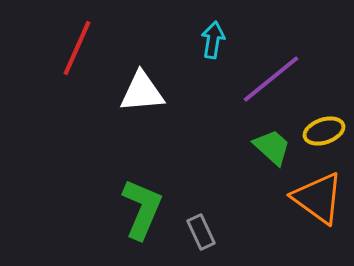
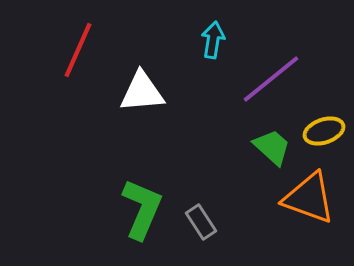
red line: moved 1 px right, 2 px down
orange triangle: moved 9 px left; rotated 16 degrees counterclockwise
gray rectangle: moved 10 px up; rotated 8 degrees counterclockwise
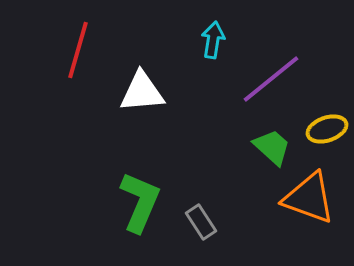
red line: rotated 8 degrees counterclockwise
yellow ellipse: moved 3 px right, 2 px up
green L-shape: moved 2 px left, 7 px up
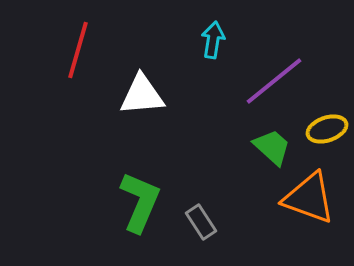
purple line: moved 3 px right, 2 px down
white triangle: moved 3 px down
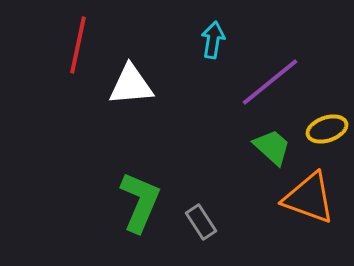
red line: moved 5 px up; rotated 4 degrees counterclockwise
purple line: moved 4 px left, 1 px down
white triangle: moved 11 px left, 10 px up
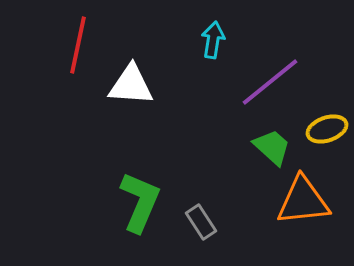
white triangle: rotated 9 degrees clockwise
orange triangle: moved 6 px left, 3 px down; rotated 26 degrees counterclockwise
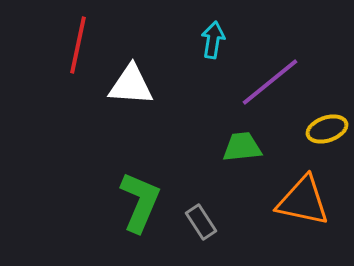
green trapezoid: moved 30 px left; rotated 48 degrees counterclockwise
orange triangle: rotated 18 degrees clockwise
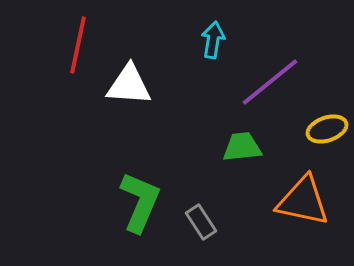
white triangle: moved 2 px left
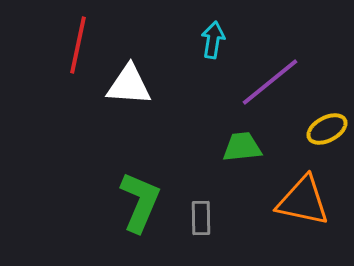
yellow ellipse: rotated 9 degrees counterclockwise
gray rectangle: moved 4 px up; rotated 32 degrees clockwise
